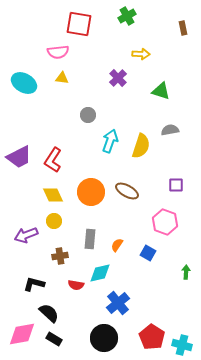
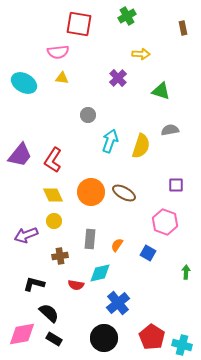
purple trapezoid: moved 1 px right, 2 px up; rotated 24 degrees counterclockwise
brown ellipse: moved 3 px left, 2 px down
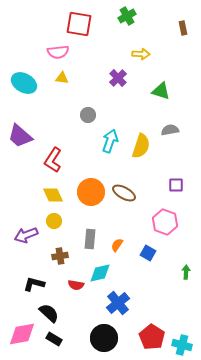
purple trapezoid: moved 19 px up; rotated 92 degrees clockwise
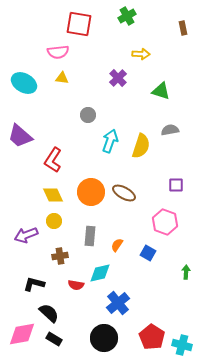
gray rectangle: moved 3 px up
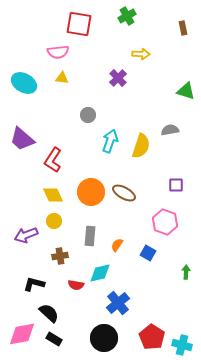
green triangle: moved 25 px right
purple trapezoid: moved 2 px right, 3 px down
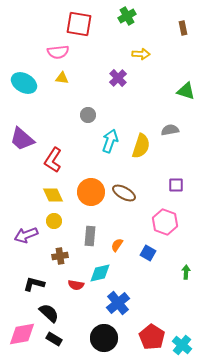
cyan cross: rotated 24 degrees clockwise
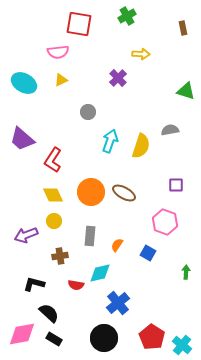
yellow triangle: moved 1 px left, 2 px down; rotated 32 degrees counterclockwise
gray circle: moved 3 px up
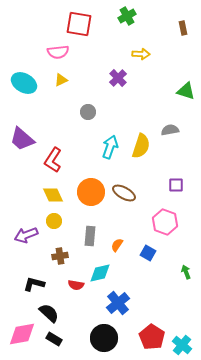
cyan arrow: moved 6 px down
green arrow: rotated 24 degrees counterclockwise
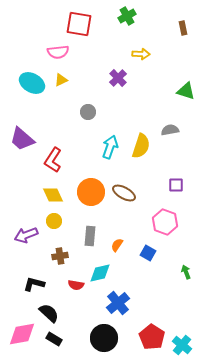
cyan ellipse: moved 8 px right
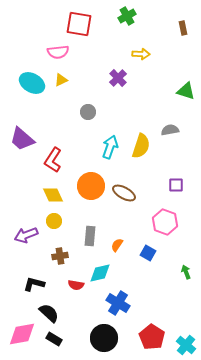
orange circle: moved 6 px up
blue cross: rotated 20 degrees counterclockwise
cyan cross: moved 4 px right
